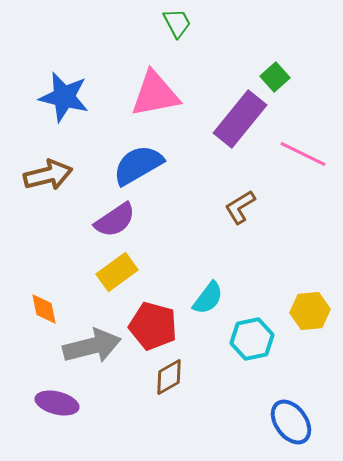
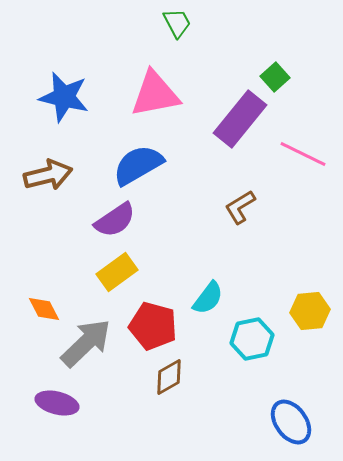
orange diamond: rotated 16 degrees counterclockwise
gray arrow: moved 6 px left, 3 px up; rotated 30 degrees counterclockwise
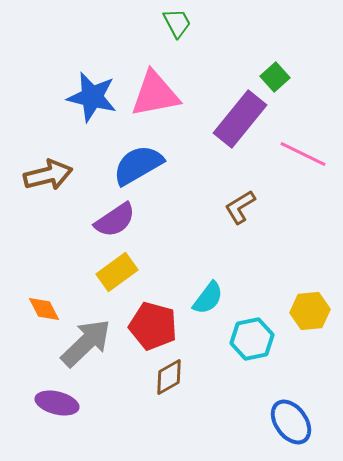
blue star: moved 28 px right
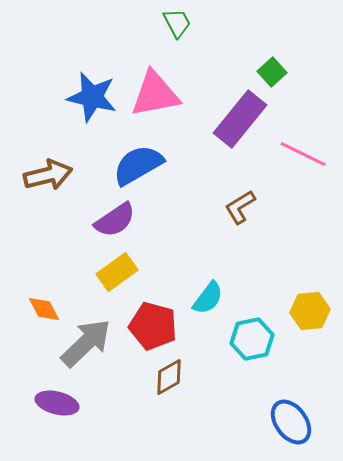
green square: moved 3 px left, 5 px up
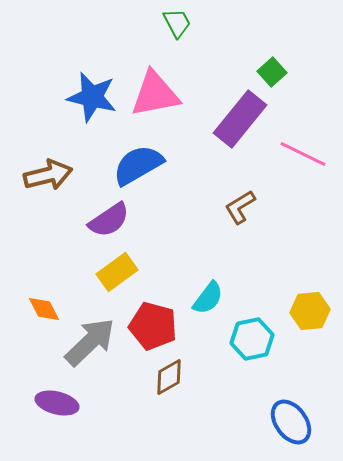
purple semicircle: moved 6 px left
gray arrow: moved 4 px right, 1 px up
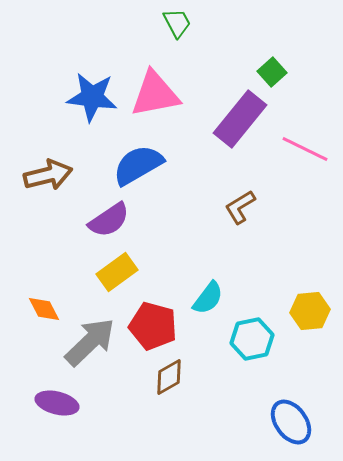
blue star: rotated 6 degrees counterclockwise
pink line: moved 2 px right, 5 px up
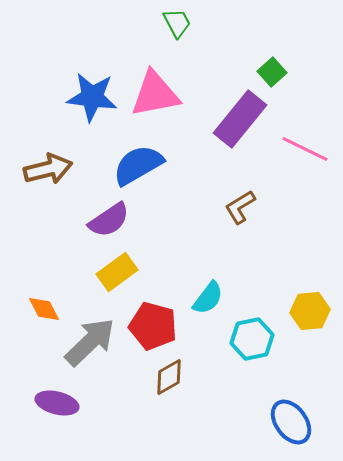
brown arrow: moved 6 px up
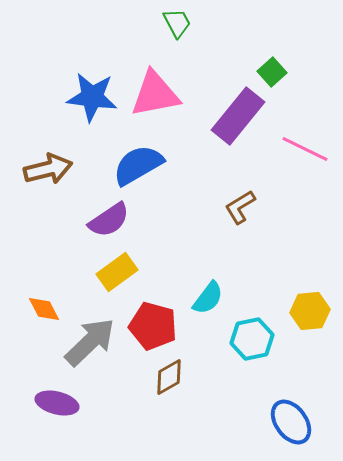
purple rectangle: moved 2 px left, 3 px up
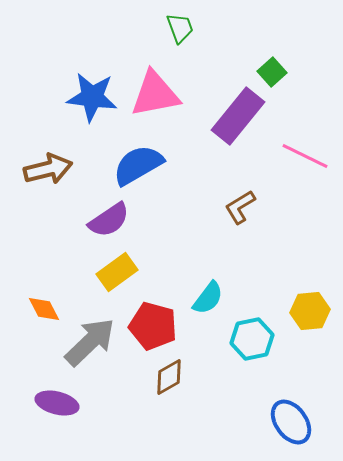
green trapezoid: moved 3 px right, 5 px down; rotated 8 degrees clockwise
pink line: moved 7 px down
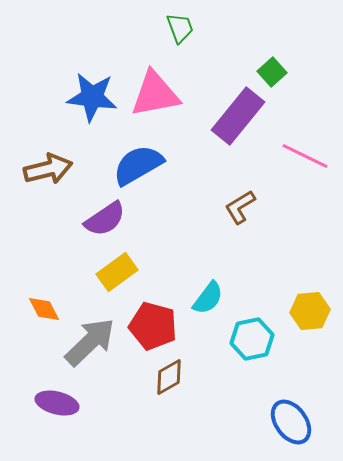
purple semicircle: moved 4 px left, 1 px up
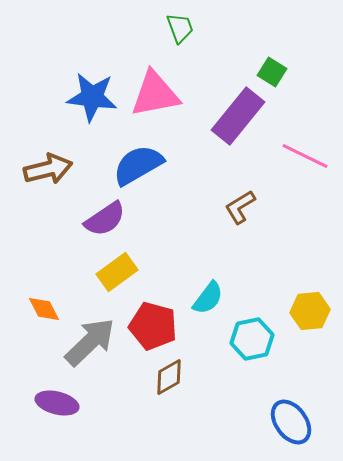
green square: rotated 16 degrees counterclockwise
